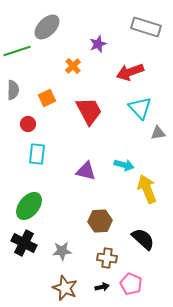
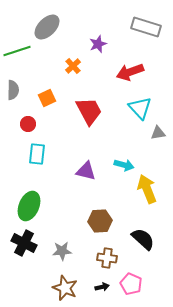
green ellipse: rotated 16 degrees counterclockwise
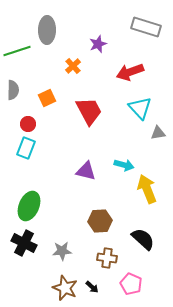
gray ellipse: moved 3 px down; rotated 44 degrees counterclockwise
cyan rectangle: moved 11 px left, 6 px up; rotated 15 degrees clockwise
black arrow: moved 10 px left; rotated 56 degrees clockwise
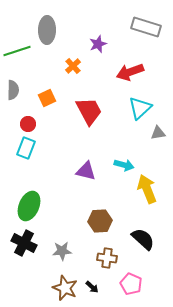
cyan triangle: rotated 30 degrees clockwise
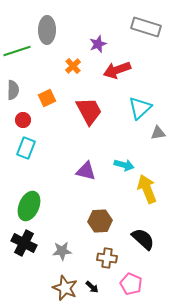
red arrow: moved 13 px left, 2 px up
red circle: moved 5 px left, 4 px up
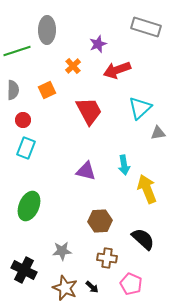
orange square: moved 8 px up
cyan arrow: rotated 66 degrees clockwise
black cross: moved 27 px down
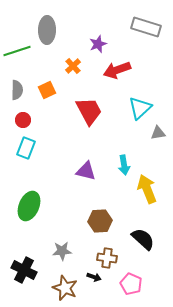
gray semicircle: moved 4 px right
black arrow: moved 2 px right, 10 px up; rotated 24 degrees counterclockwise
